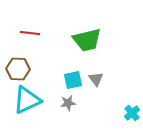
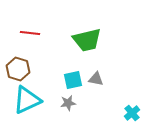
brown hexagon: rotated 15 degrees clockwise
gray triangle: rotated 42 degrees counterclockwise
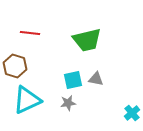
brown hexagon: moved 3 px left, 3 px up
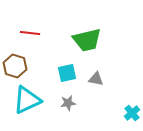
cyan square: moved 6 px left, 7 px up
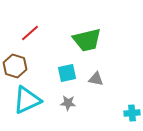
red line: rotated 48 degrees counterclockwise
gray star: rotated 14 degrees clockwise
cyan cross: rotated 35 degrees clockwise
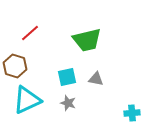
cyan square: moved 4 px down
gray star: rotated 14 degrees clockwise
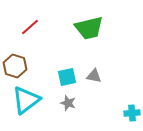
red line: moved 6 px up
green trapezoid: moved 2 px right, 12 px up
gray triangle: moved 2 px left, 3 px up
cyan triangle: moved 1 px left; rotated 12 degrees counterclockwise
